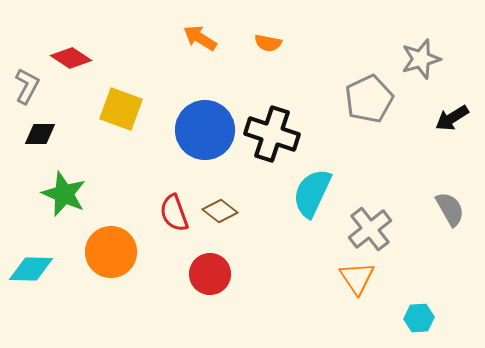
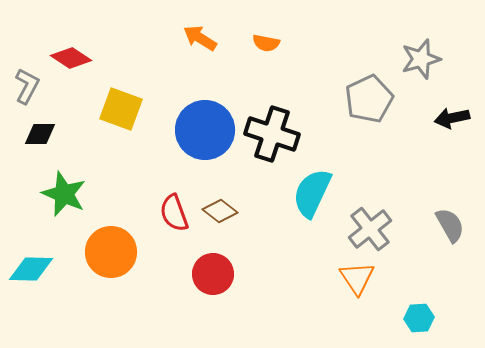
orange semicircle: moved 2 px left
black arrow: rotated 20 degrees clockwise
gray semicircle: moved 16 px down
red circle: moved 3 px right
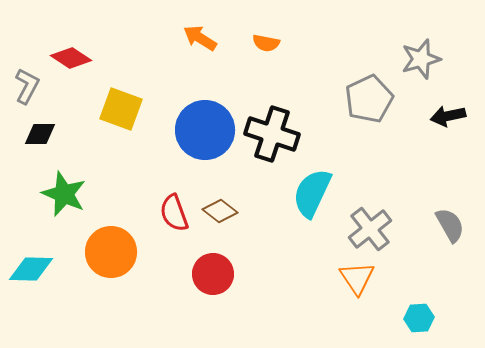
black arrow: moved 4 px left, 2 px up
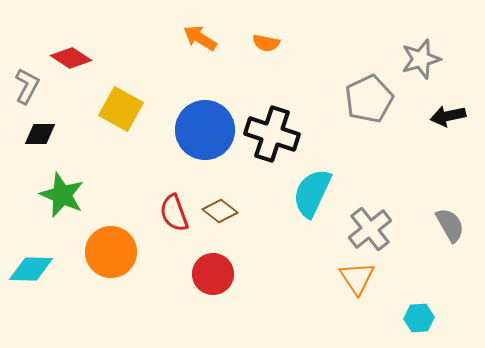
yellow square: rotated 9 degrees clockwise
green star: moved 2 px left, 1 px down
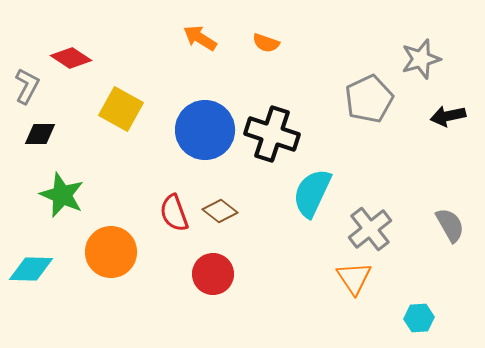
orange semicircle: rotated 8 degrees clockwise
orange triangle: moved 3 px left
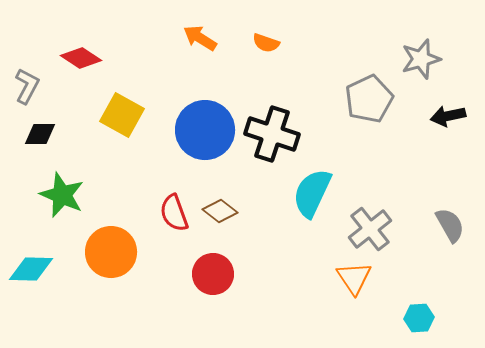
red diamond: moved 10 px right
yellow square: moved 1 px right, 6 px down
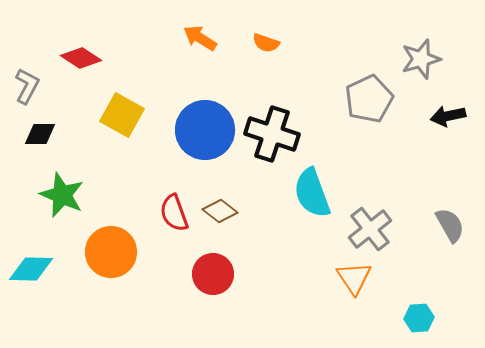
cyan semicircle: rotated 45 degrees counterclockwise
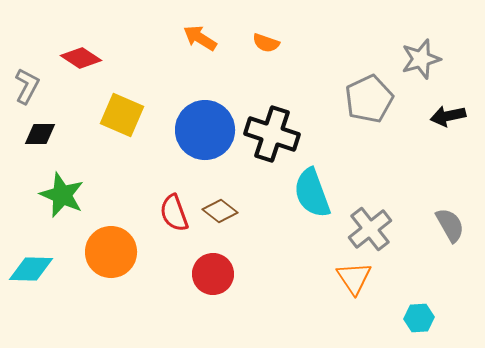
yellow square: rotated 6 degrees counterclockwise
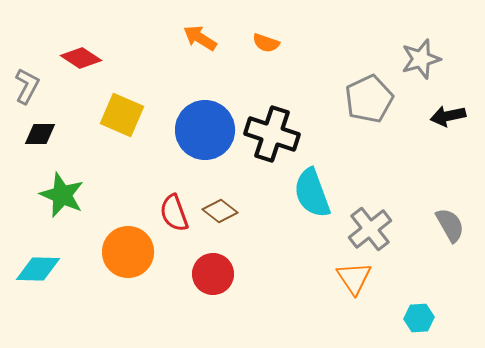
orange circle: moved 17 px right
cyan diamond: moved 7 px right
